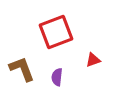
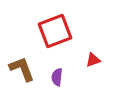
red square: moved 1 px left, 1 px up
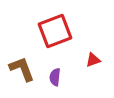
purple semicircle: moved 2 px left
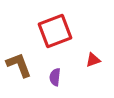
brown L-shape: moved 3 px left, 4 px up
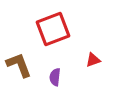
red square: moved 2 px left, 2 px up
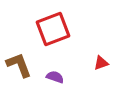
red triangle: moved 8 px right, 3 px down
purple semicircle: rotated 102 degrees clockwise
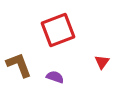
red square: moved 5 px right, 1 px down
red triangle: moved 1 px right, 1 px up; rotated 35 degrees counterclockwise
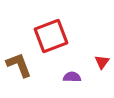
red square: moved 7 px left, 6 px down
purple semicircle: moved 17 px right; rotated 18 degrees counterclockwise
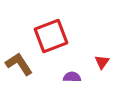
brown L-shape: moved 1 px up; rotated 12 degrees counterclockwise
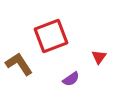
red triangle: moved 3 px left, 5 px up
purple semicircle: moved 1 px left, 2 px down; rotated 144 degrees clockwise
